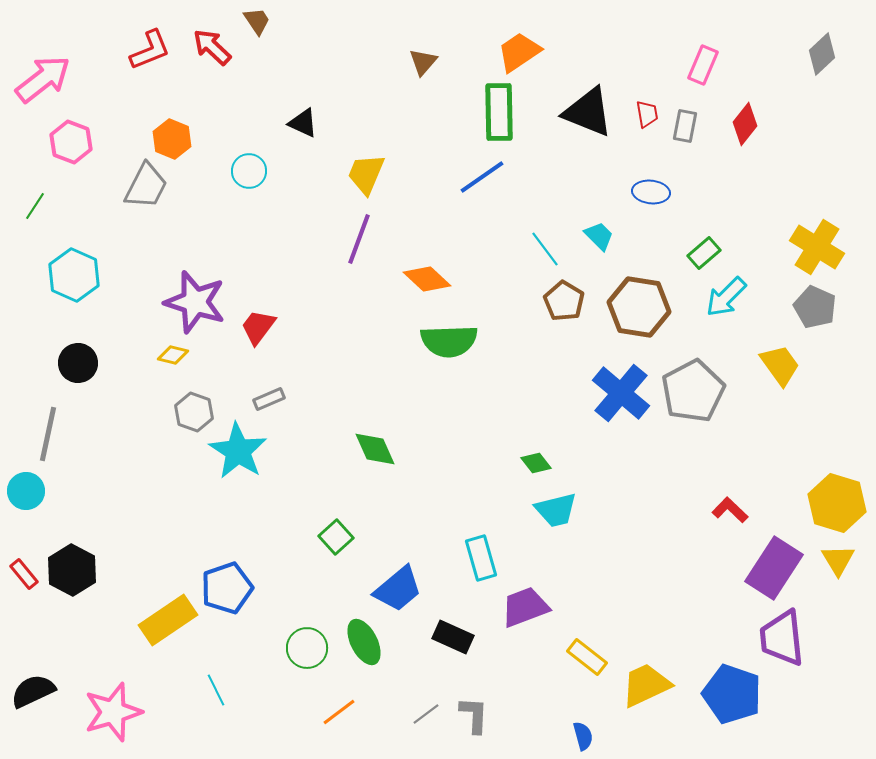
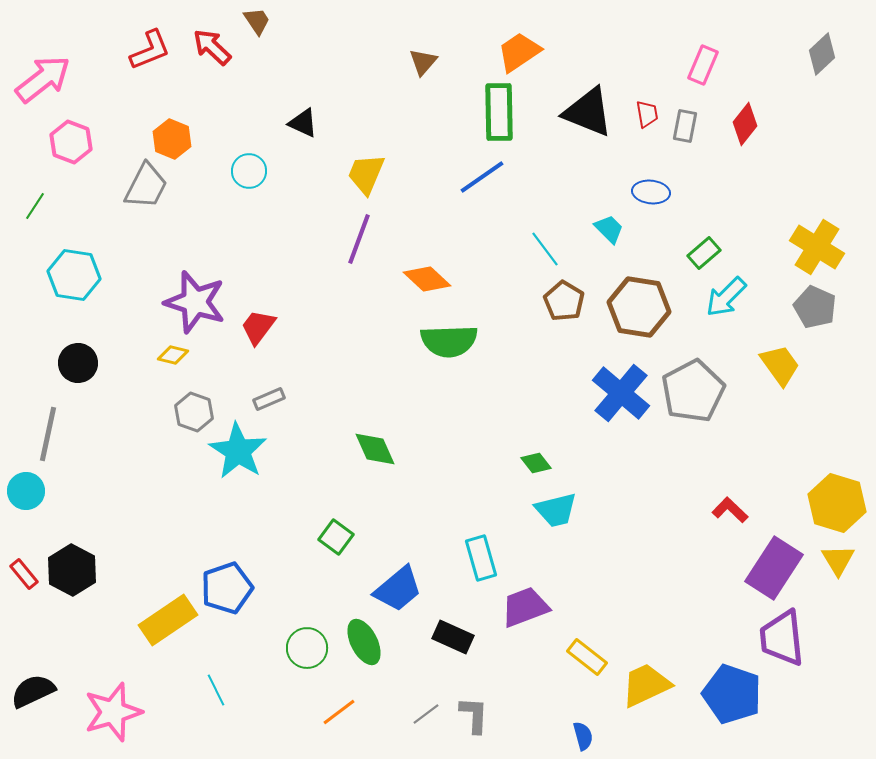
cyan trapezoid at (599, 236): moved 10 px right, 7 px up
cyan hexagon at (74, 275): rotated 15 degrees counterclockwise
green square at (336, 537): rotated 12 degrees counterclockwise
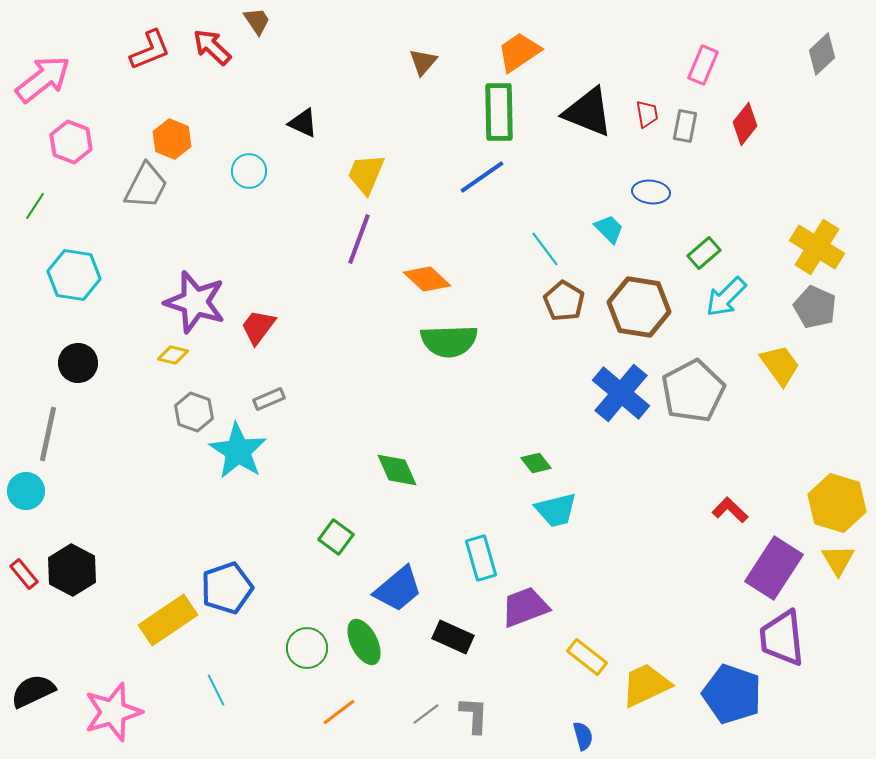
green diamond at (375, 449): moved 22 px right, 21 px down
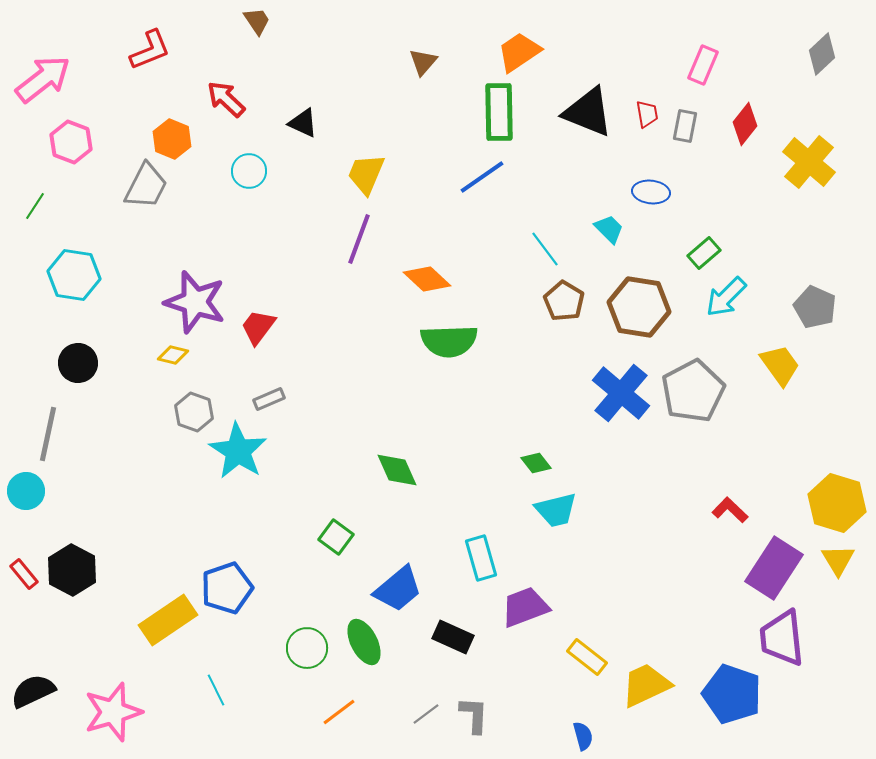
red arrow at (212, 47): moved 14 px right, 52 px down
yellow cross at (817, 247): moved 8 px left, 85 px up; rotated 8 degrees clockwise
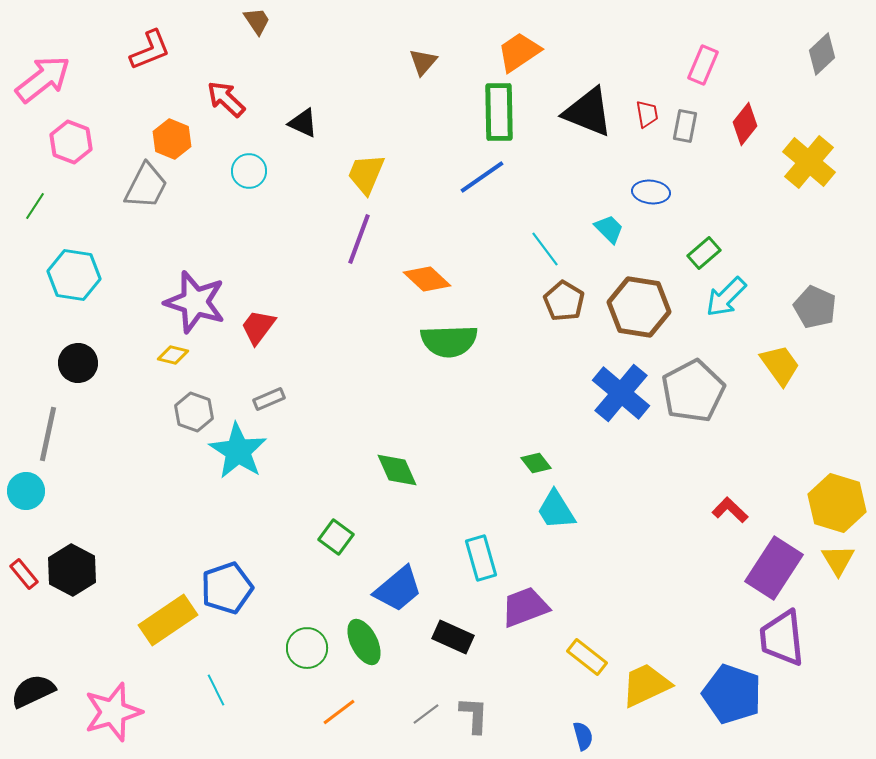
cyan trapezoid at (556, 510): rotated 72 degrees clockwise
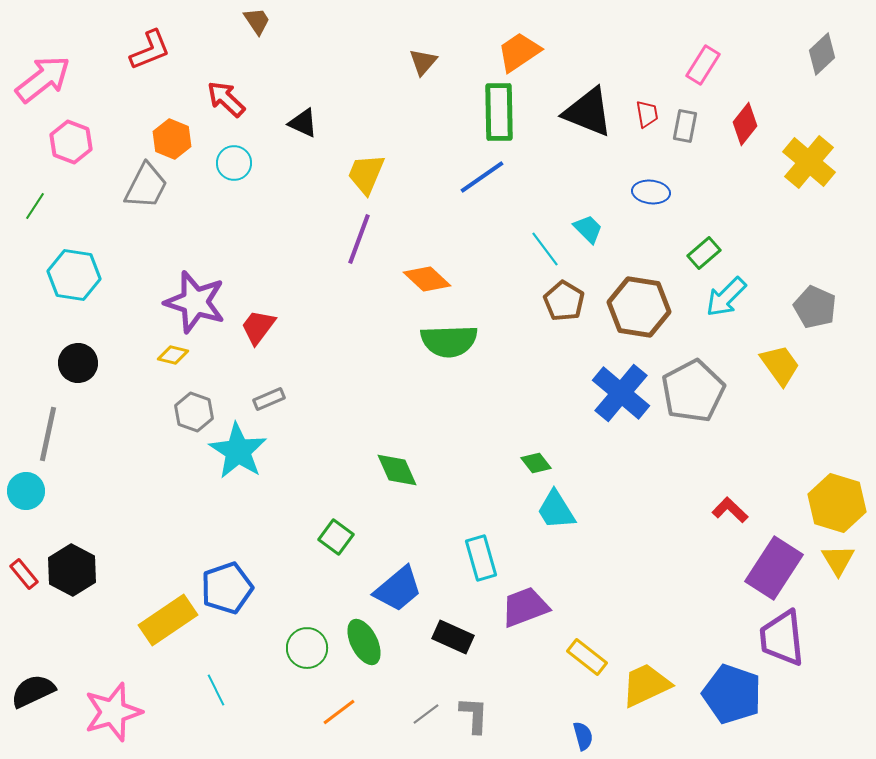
pink rectangle at (703, 65): rotated 9 degrees clockwise
cyan circle at (249, 171): moved 15 px left, 8 px up
cyan trapezoid at (609, 229): moved 21 px left
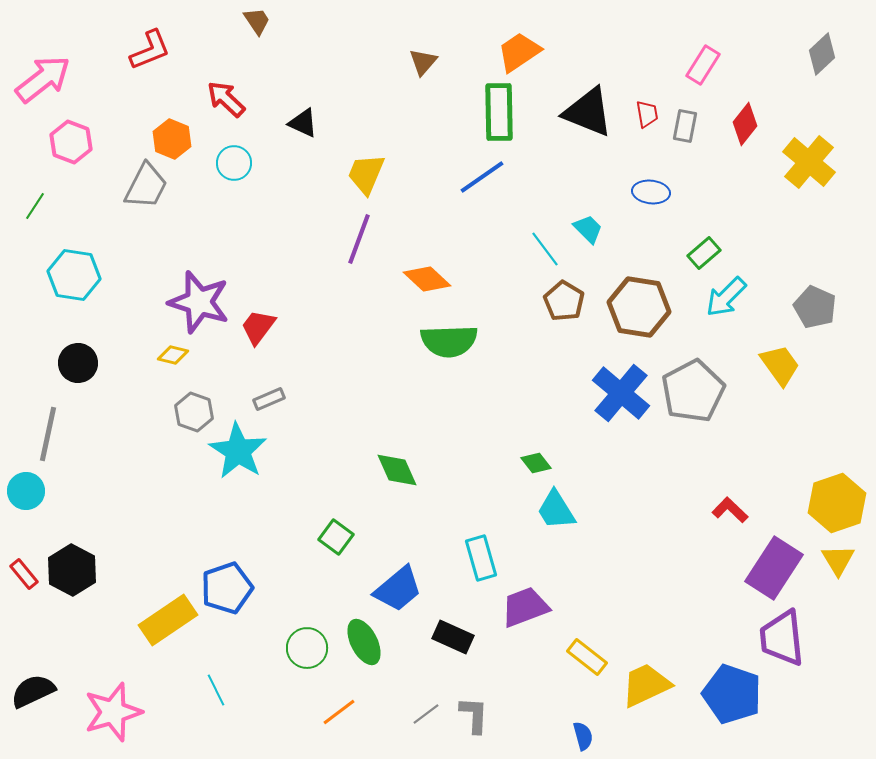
purple star at (195, 302): moved 4 px right
yellow hexagon at (837, 503): rotated 24 degrees clockwise
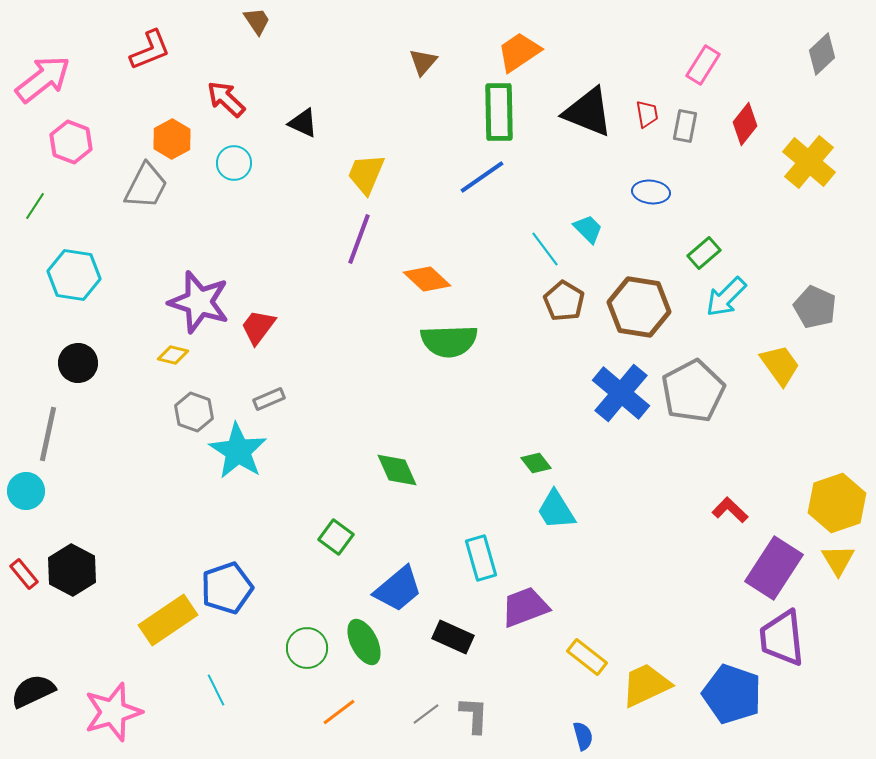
orange hexagon at (172, 139): rotated 9 degrees clockwise
